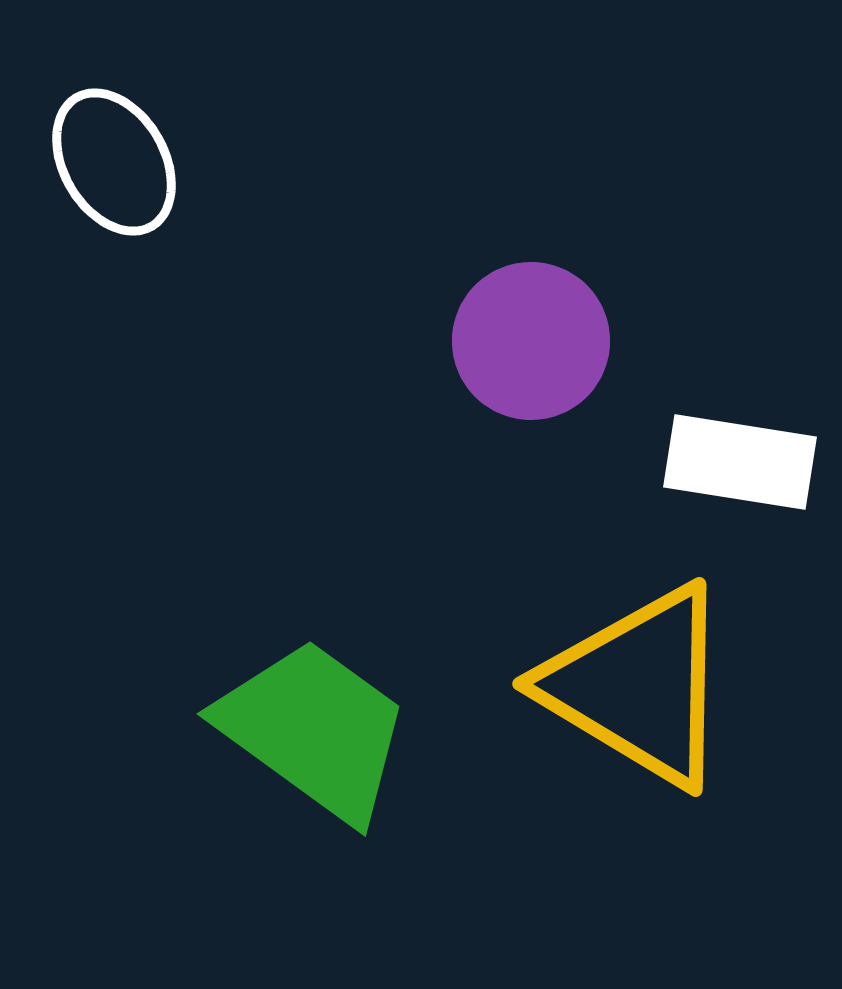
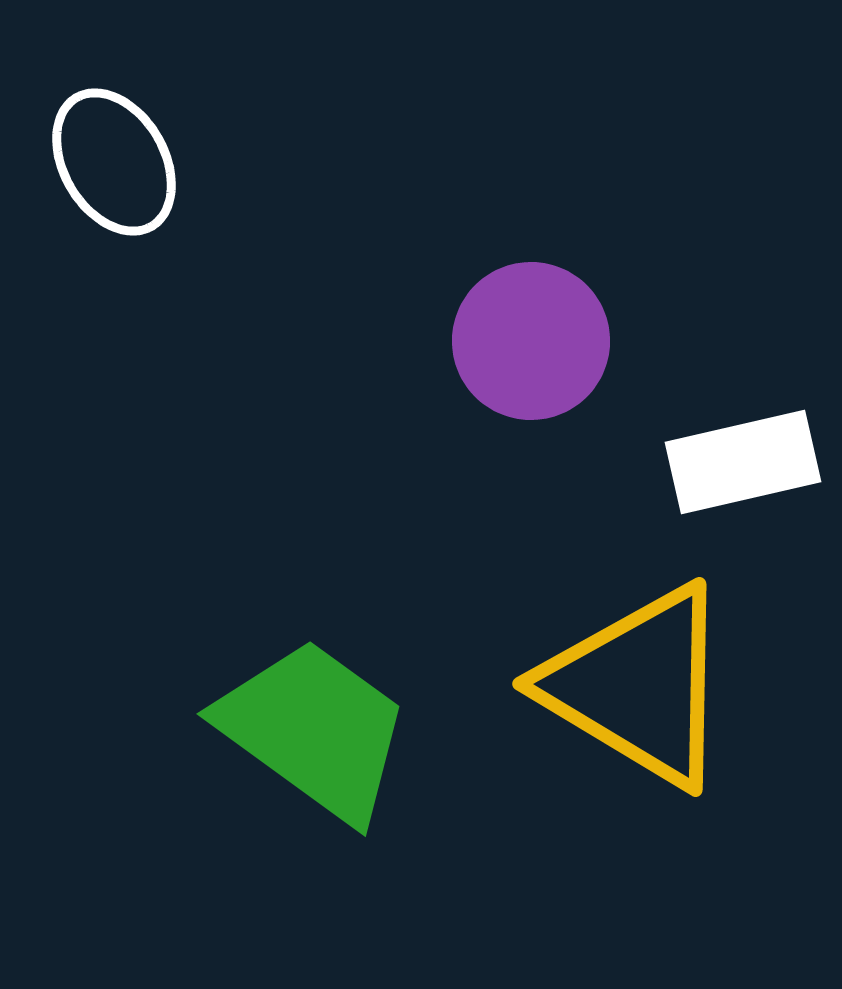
white rectangle: moved 3 px right; rotated 22 degrees counterclockwise
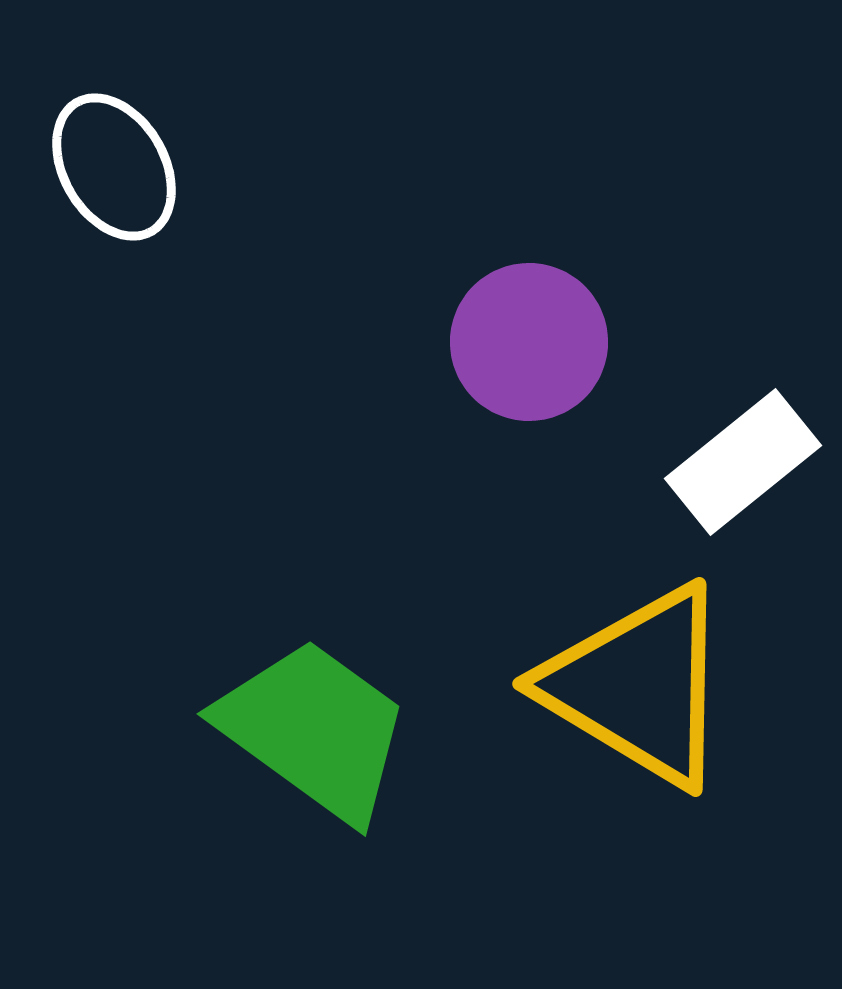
white ellipse: moved 5 px down
purple circle: moved 2 px left, 1 px down
white rectangle: rotated 26 degrees counterclockwise
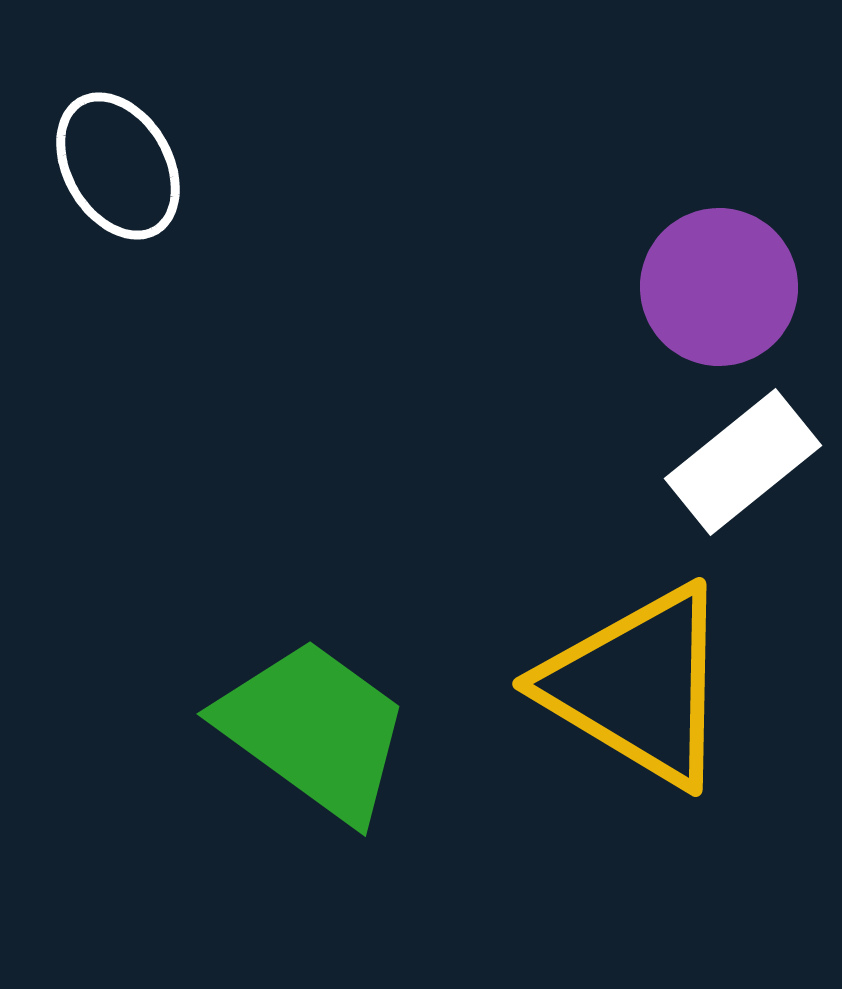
white ellipse: moved 4 px right, 1 px up
purple circle: moved 190 px right, 55 px up
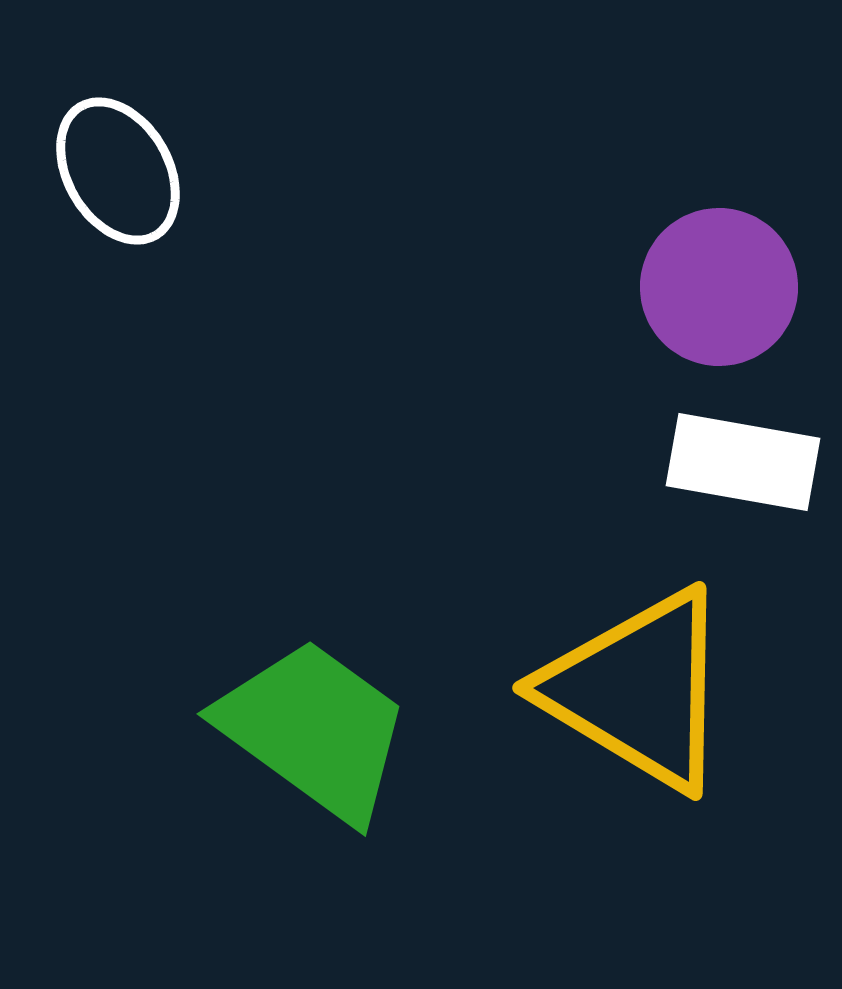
white ellipse: moved 5 px down
white rectangle: rotated 49 degrees clockwise
yellow triangle: moved 4 px down
